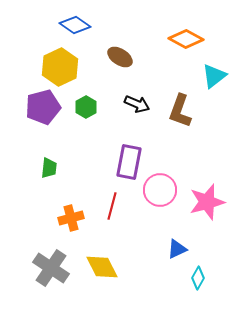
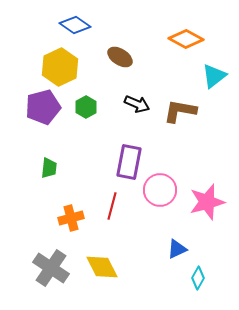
brown L-shape: rotated 80 degrees clockwise
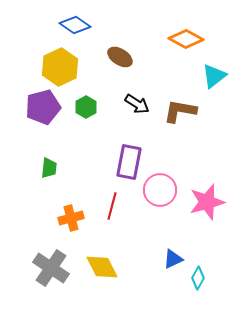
black arrow: rotated 10 degrees clockwise
blue triangle: moved 4 px left, 10 px down
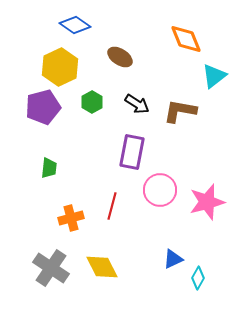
orange diamond: rotated 40 degrees clockwise
green hexagon: moved 6 px right, 5 px up
purple rectangle: moved 3 px right, 10 px up
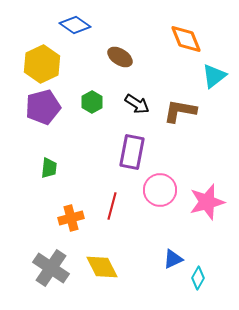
yellow hexagon: moved 18 px left, 3 px up
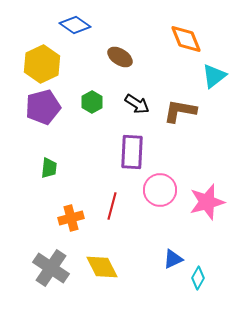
purple rectangle: rotated 8 degrees counterclockwise
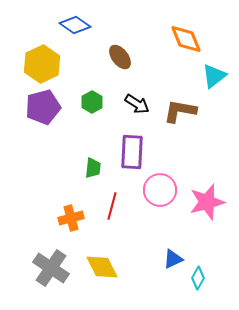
brown ellipse: rotated 20 degrees clockwise
green trapezoid: moved 44 px right
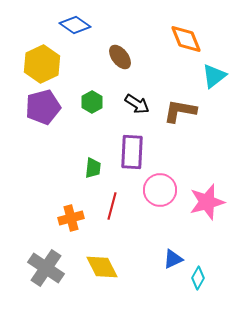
gray cross: moved 5 px left
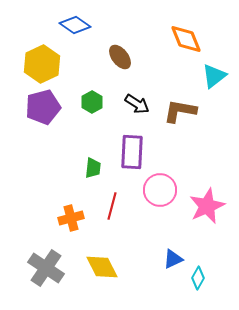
pink star: moved 4 px down; rotated 9 degrees counterclockwise
